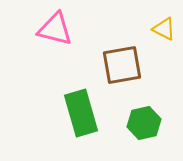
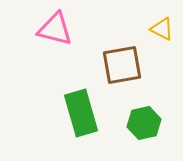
yellow triangle: moved 2 px left
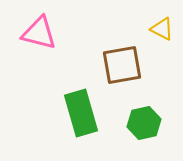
pink triangle: moved 16 px left, 4 px down
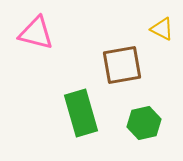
pink triangle: moved 3 px left
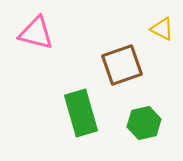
brown square: rotated 9 degrees counterclockwise
